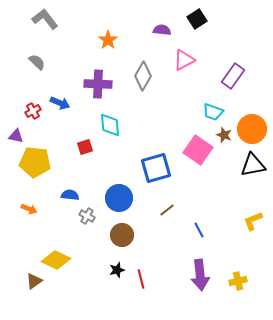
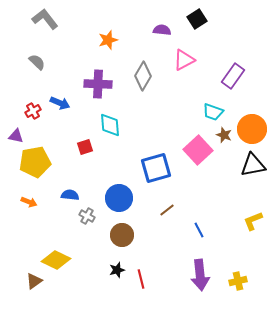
orange star: rotated 18 degrees clockwise
pink square: rotated 12 degrees clockwise
yellow pentagon: rotated 16 degrees counterclockwise
orange arrow: moved 7 px up
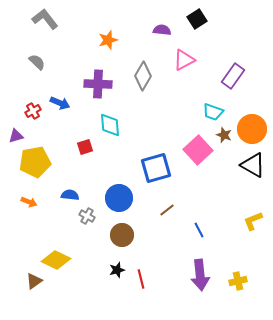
purple triangle: rotated 28 degrees counterclockwise
black triangle: rotated 40 degrees clockwise
